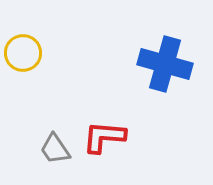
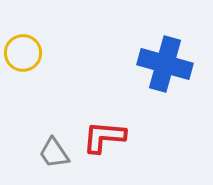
gray trapezoid: moved 1 px left, 4 px down
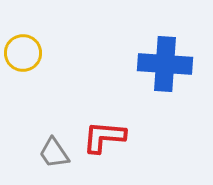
blue cross: rotated 12 degrees counterclockwise
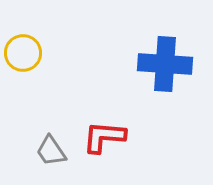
gray trapezoid: moved 3 px left, 2 px up
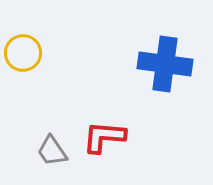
blue cross: rotated 4 degrees clockwise
gray trapezoid: moved 1 px right
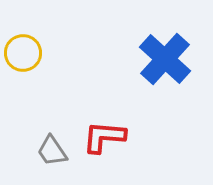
blue cross: moved 5 px up; rotated 34 degrees clockwise
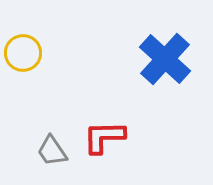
red L-shape: rotated 6 degrees counterclockwise
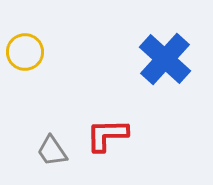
yellow circle: moved 2 px right, 1 px up
red L-shape: moved 3 px right, 2 px up
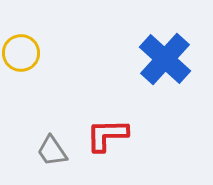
yellow circle: moved 4 px left, 1 px down
